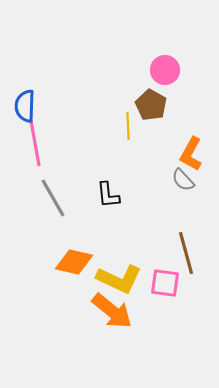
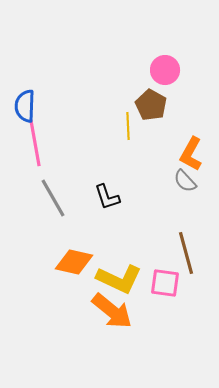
gray semicircle: moved 2 px right, 1 px down
black L-shape: moved 1 px left, 2 px down; rotated 12 degrees counterclockwise
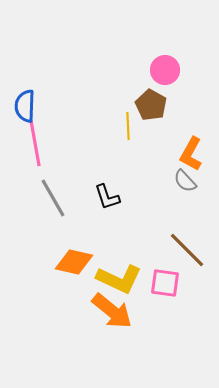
brown line: moved 1 px right, 3 px up; rotated 30 degrees counterclockwise
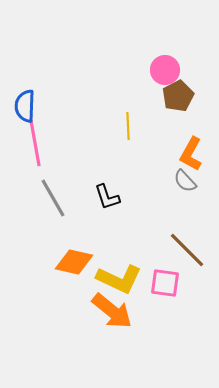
brown pentagon: moved 27 px right, 9 px up; rotated 16 degrees clockwise
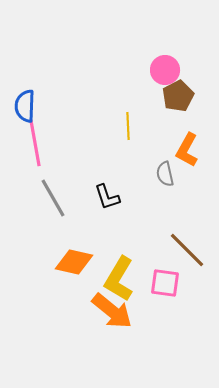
orange L-shape: moved 4 px left, 4 px up
gray semicircle: moved 20 px left, 7 px up; rotated 30 degrees clockwise
yellow L-shape: rotated 96 degrees clockwise
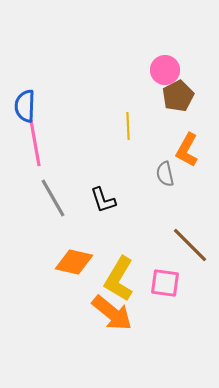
black L-shape: moved 4 px left, 3 px down
brown line: moved 3 px right, 5 px up
orange arrow: moved 2 px down
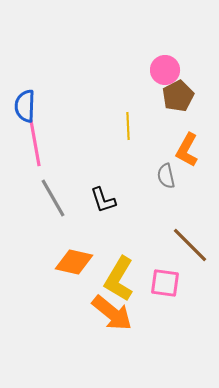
gray semicircle: moved 1 px right, 2 px down
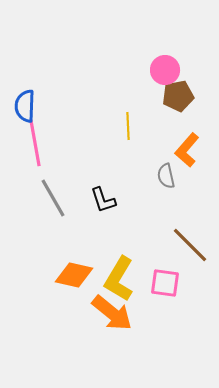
brown pentagon: rotated 16 degrees clockwise
orange L-shape: rotated 12 degrees clockwise
orange diamond: moved 13 px down
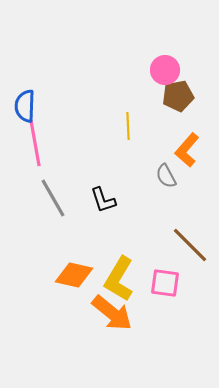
gray semicircle: rotated 15 degrees counterclockwise
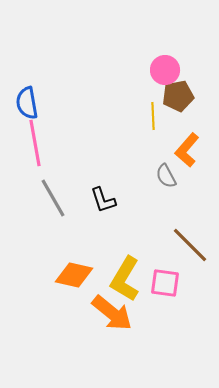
blue semicircle: moved 2 px right, 3 px up; rotated 12 degrees counterclockwise
yellow line: moved 25 px right, 10 px up
yellow L-shape: moved 6 px right
